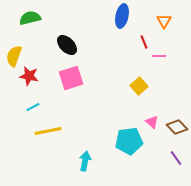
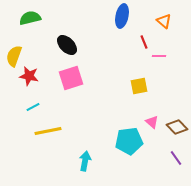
orange triangle: rotated 21 degrees counterclockwise
yellow square: rotated 30 degrees clockwise
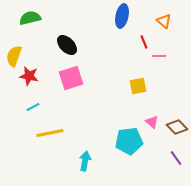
yellow square: moved 1 px left
yellow line: moved 2 px right, 2 px down
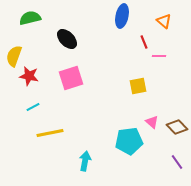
black ellipse: moved 6 px up
purple line: moved 1 px right, 4 px down
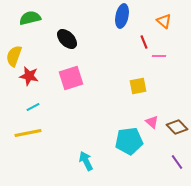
yellow line: moved 22 px left
cyan arrow: moved 1 px right; rotated 36 degrees counterclockwise
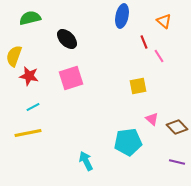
pink line: rotated 56 degrees clockwise
pink triangle: moved 3 px up
cyan pentagon: moved 1 px left, 1 px down
purple line: rotated 42 degrees counterclockwise
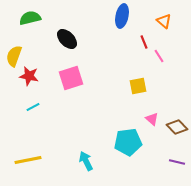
yellow line: moved 27 px down
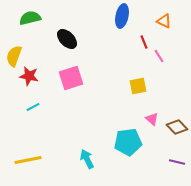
orange triangle: rotated 14 degrees counterclockwise
cyan arrow: moved 1 px right, 2 px up
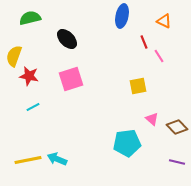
pink square: moved 1 px down
cyan pentagon: moved 1 px left, 1 px down
cyan arrow: moved 30 px left; rotated 42 degrees counterclockwise
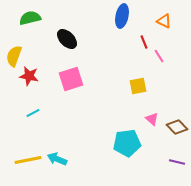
cyan line: moved 6 px down
